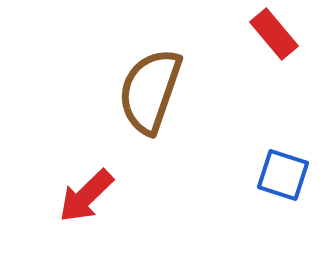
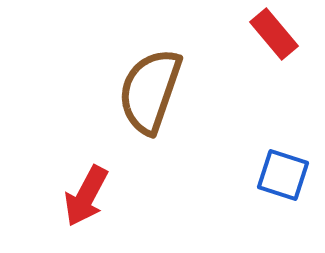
red arrow: rotated 18 degrees counterclockwise
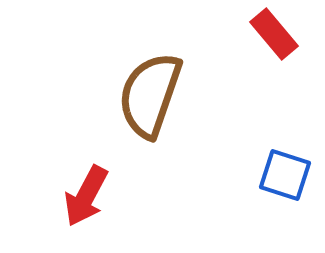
brown semicircle: moved 4 px down
blue square: moved 2 px right
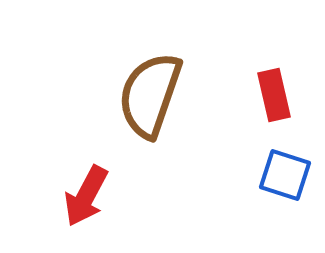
red rectangle: moved 61 px down; rotated 27 degrees clockwise
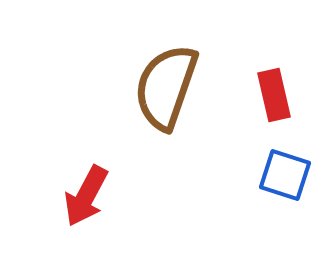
brown semicircle: moved 16 px right, 8 px up
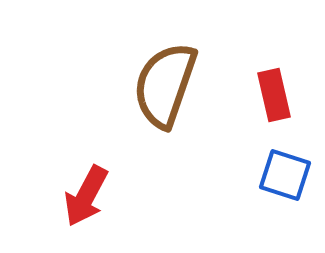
brown semicircle: moved 1 px left, 2 px up
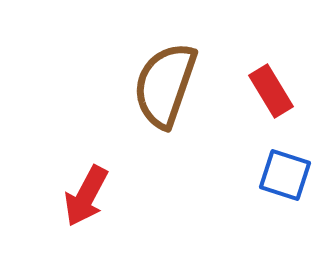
red rectangle: moved 3 px left, 4 px up; rotated 18 degrees counterclockwise
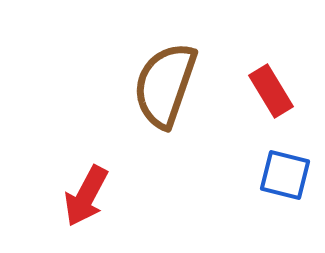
blue square: rotated 4 degrees counterclockwise
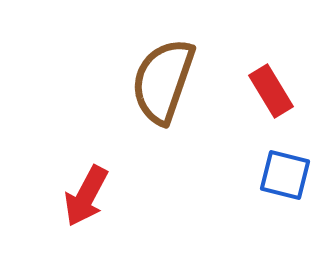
brown semicircle: moved 2 px left, 4 px up
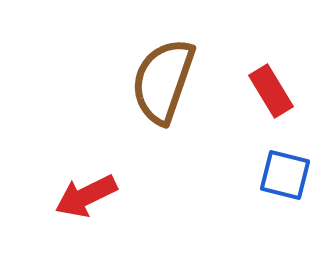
red arrow: rotated 36 degrees clockwise
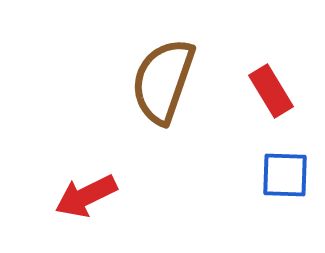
blue square: rotated 12 degrees counterclockwise
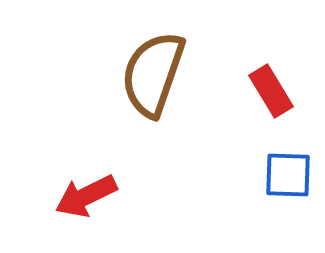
brown semicircle: moved 10 px left, 7 px up
blue square: moved 3 px right
